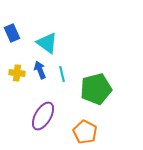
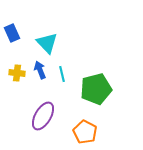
cyan triangle: rotated 10 degrees clockwise
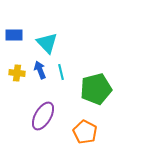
blue rectangle: moved 2 px right, 2 px down; rotated 66 degrees counterclockwise
cyan line: moved 1 px left, 2 px up
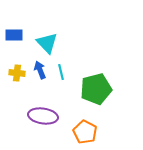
purple ellipse: rotated 68 degrees clockwise
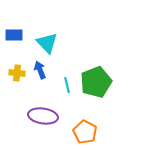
cyan line: moved 6 px right, 13 px down
green pentagon: moved 7 px up; rotated 8 degrees counterclockwise
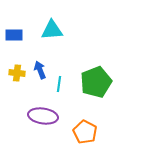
cyan triangle: moved 5 px right, 13 px up; rotated 50 degrees counterclockwise
cyan line: moved 8 px left, 1 px up; rotated 21 degrees clockwise
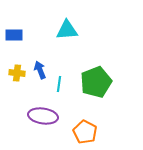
cyan triangle: moved 15 px right
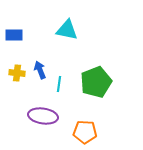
cyan triangle: rotated 15 degrees clockwise
orange pentagon: rotated 25 degrees counterclockwise
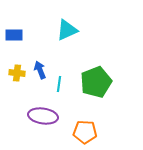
cyan triangle: rotated 35 degrees counterclockwise
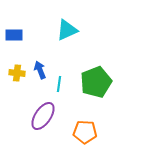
purple ellipse: rotated 64 degrees counterclockwise
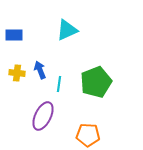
purple ellipse: rotated 8 degrees counterclockwise
orange pentagon: moved 3 px right, 3 px down
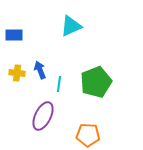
cyan triangle: moved 4 px right, 4 px up
